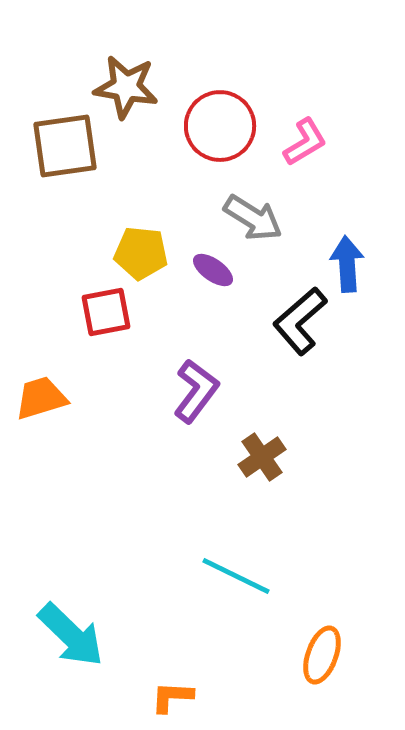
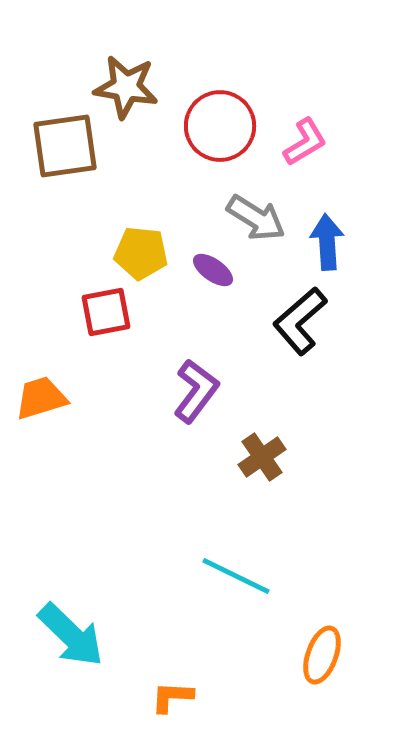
gray arrow: moved 3 px right
blue arrow: moved 20 px left, 22 px up
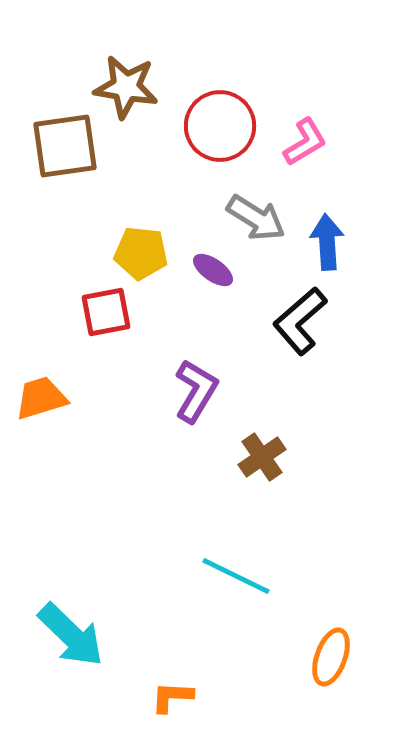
purple L-shape: rotated 6 degrees counterclockwise
orange ellipse: moved 9 px right, 2 px down
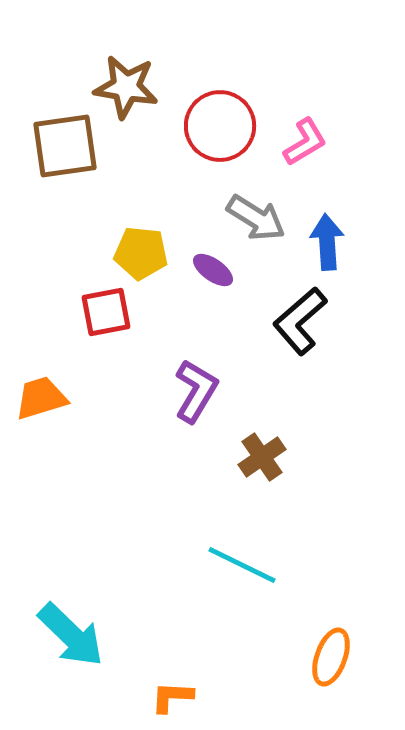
cyan line: moved 6 px right, 11 px up
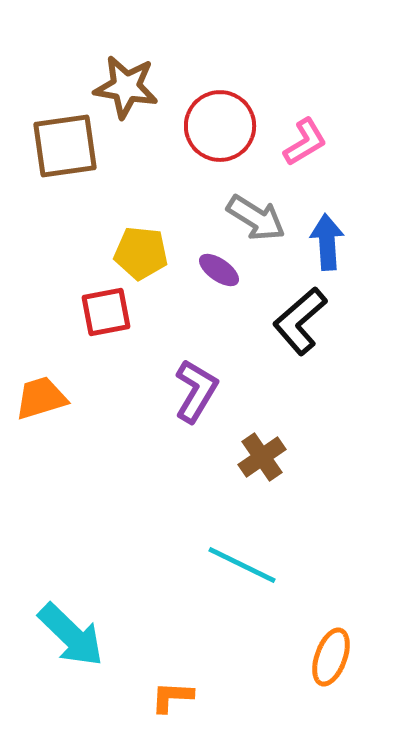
purple ellipse: moved 6 px right
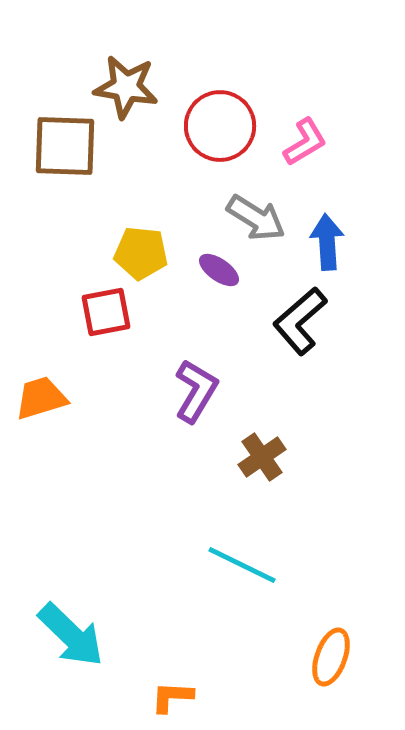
brown square: rotated 10 degrees clockwise
